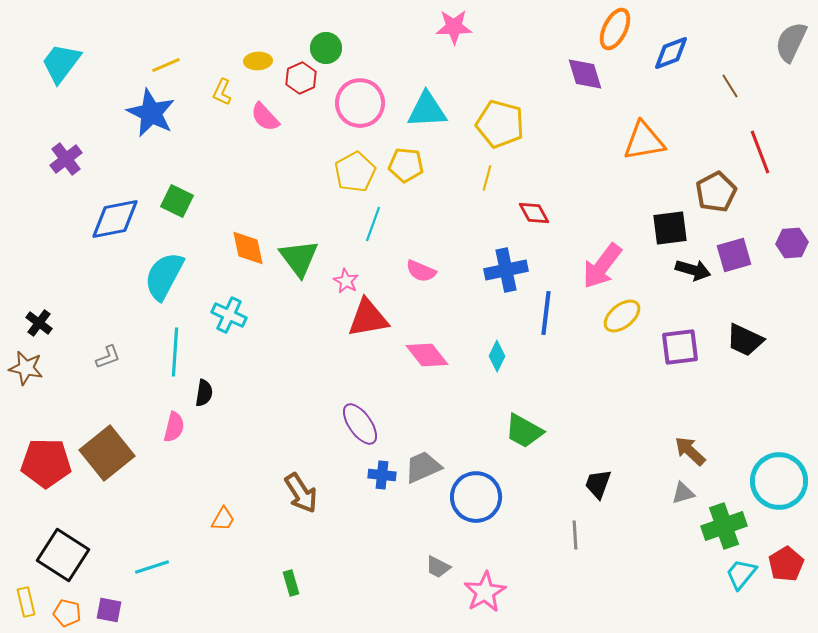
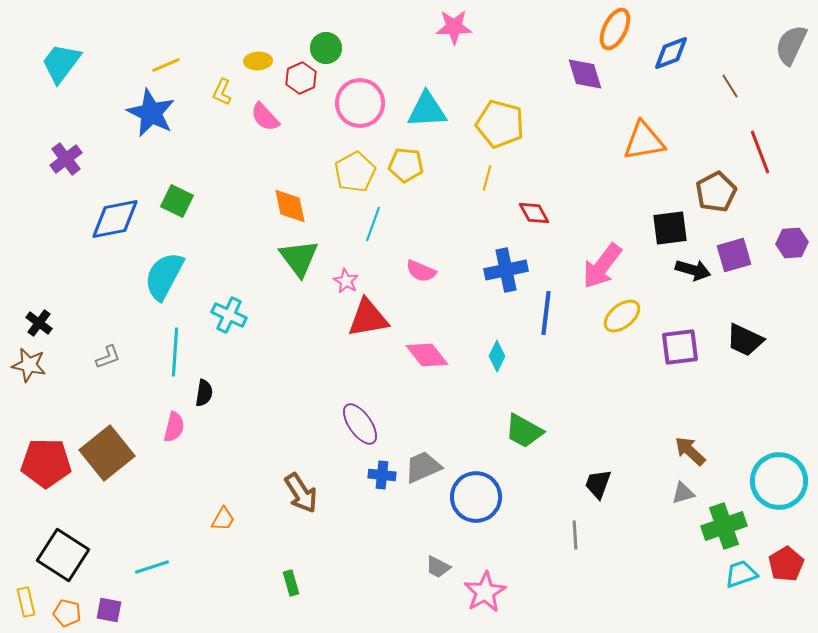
gray semicircle at (791, 42): moved 3 px down
orange diamond at (248, 248): moved 42 px right, 42 px up
brown star at (26, 368): moved 3 px right, 3 px up
cyan trapezoid at (741, 574): rotated 32 degrees clockwise
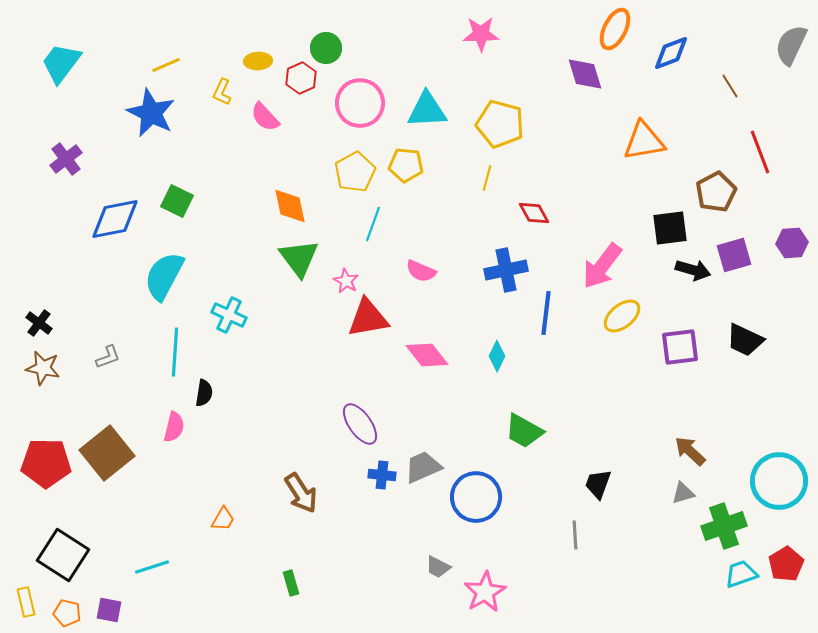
pink star at (454, 27): moved 27 px right, 7 px down
brown star at (29, 365): moved 14 px right, 3 px down
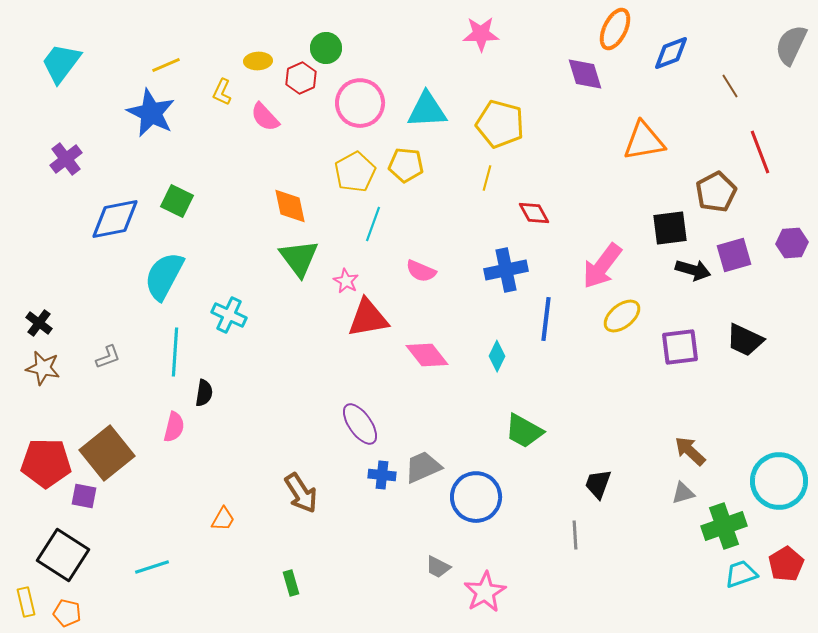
blue line at (546, 313): moved 6 px down
purple square at (109, 610): moved 25 px left, 114 px up
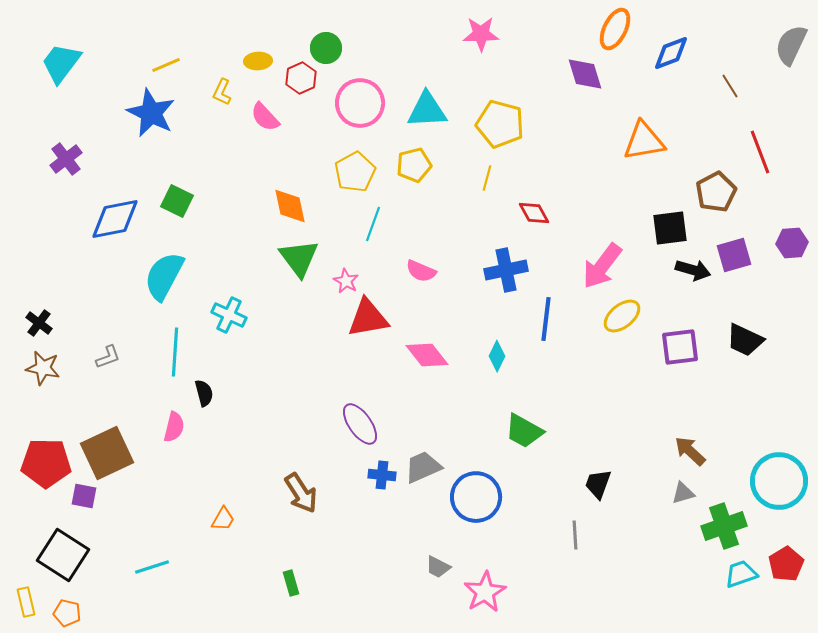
yellow pentagon at (406, 165): moved 8 px right; rotated 20 degrees counterclockwise
black semicircle at (204, 393): rotated 24 degrees counterclockwise
brown square at (107, 453): rotated 14 degrees clockwise
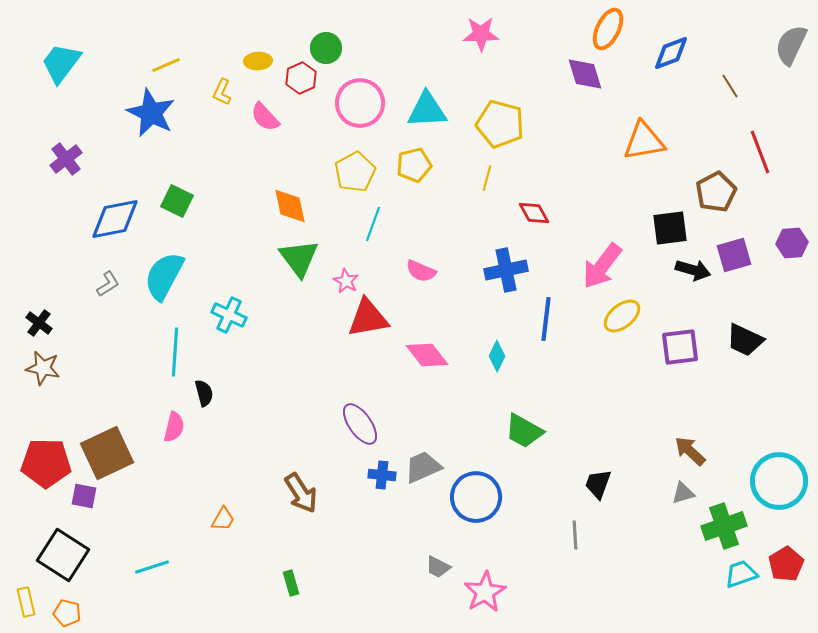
orange ellipse at (615, 29): moved 7 px left
gray L-shape at (108, 357): moved 73 px up; rotated 12 degrees counterclockwise
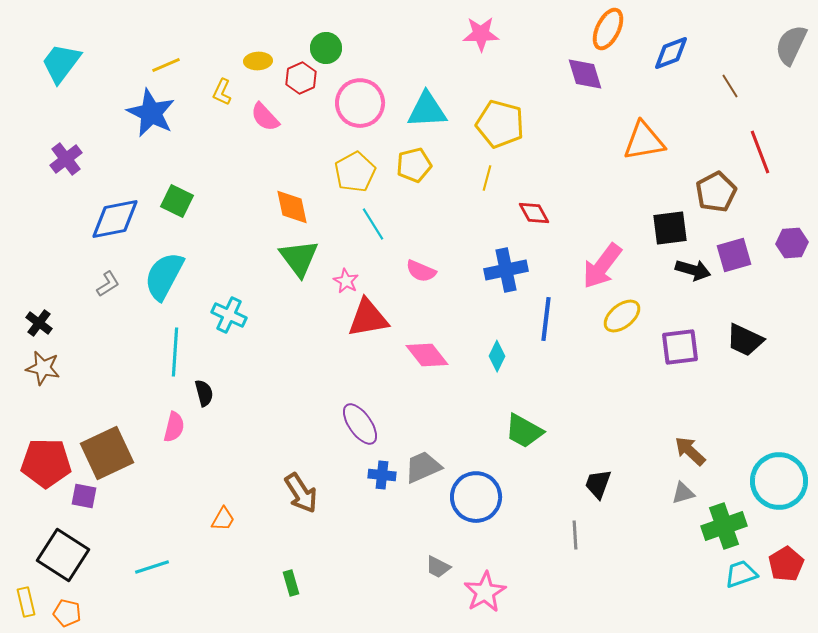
orange diamond at (290, 206): moved 2 px right, 1 px down
cyan line at (373, 224): rotated 52 degrees counterclockwise
